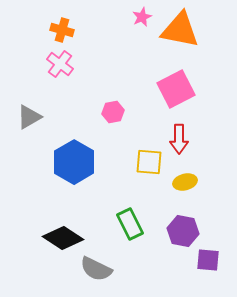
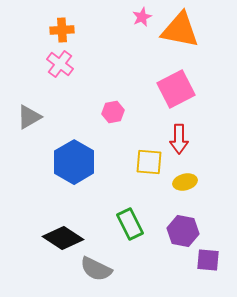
orange cross: rotated 20 degrees counterclockwise
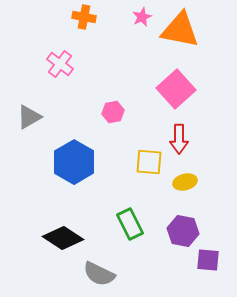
orange cross: moved 22 px right, 13 px up; rotated 15 degrees clockwise
pink square: rotated 15 degrees counterclockwise
gray semicircle: moved 3 px right, 5 px down
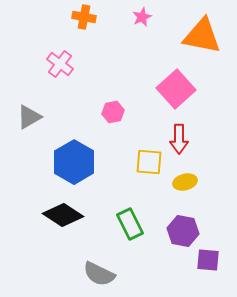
orange triangle: moved 22 px right, 6 px down
black diamond: moved 23 px up
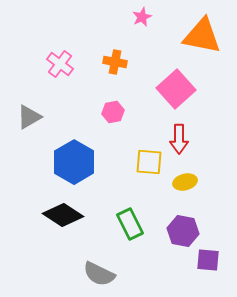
orange cross: moved 31 px right, 45 px down
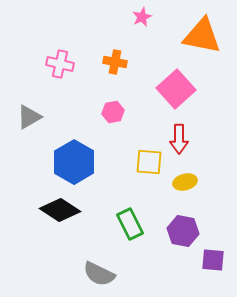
pink cross: rotated 24 degrees counterclockwise
black diamond: moved 3 px left, 5 px up
purple square: moved 5 px right
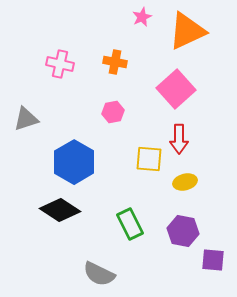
orange triangle: moved 15 px left, 5 px up; rotated 36 degrees counterclockwise
gray triangle: moved 3 px left, 2 px down; rotated 12 degrees clockwise
yellow square: moved 3 px up
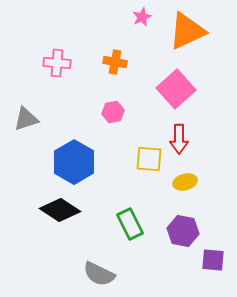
pink cross: moved 3 px left, 1 px up; rotated 8 degrees counterclockwise
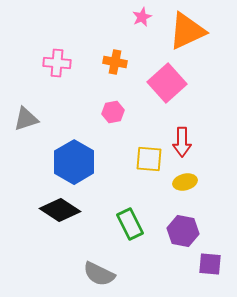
pink square: moved 9 px left, 6 px up
red arrow: moved 3 px right, 3 px down
purple square: moved 3 px left, 4 px down
